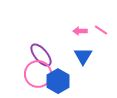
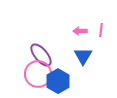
pink line: rotated 64 degrees clockwise
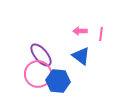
pink line: moved 4 px down
blue triangle: moved 2 px left; rotated 24 degrees counterclockwise
blue hexagon: rotated 25 degrees counterclockwise
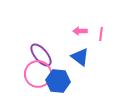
blue triangle: moved 1 px left, 1 px down
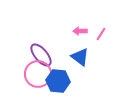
pink line: rotated 24 degrees clockwise
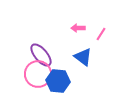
pink arrow: moved 2 px left, 3 px up
blue triangle: moved 3 px right
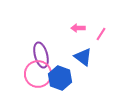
purple ellipse: rotated 25 degrees clockwise
blue hexagon: moved 2 px right, 3 px up; rotated 15 degrees clockwise
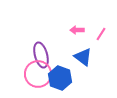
pink arrow: moved 1 px left, 2 px down
